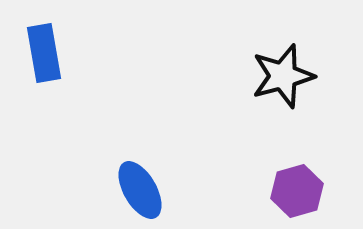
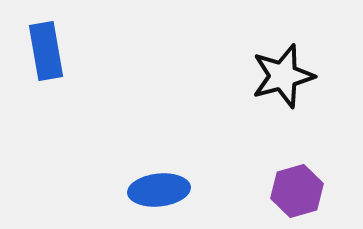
blue rectangle: moved 2 px right, 2 px up
blue ellipse: moved 19 px right; rotated 66 degrees counterclockwise
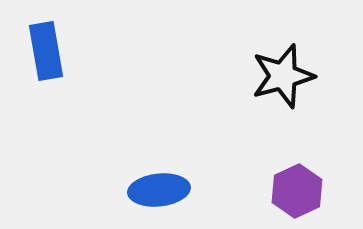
purple hexagon: rotated 9 degrees counterclockwise
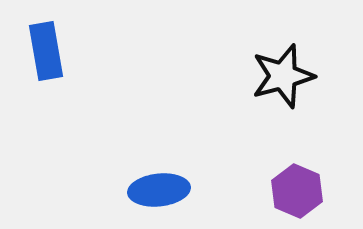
purple hexagon: rotated 12 degrees counterclockwise
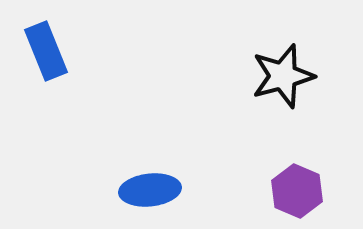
blue rectangle: rotated 12 degrees counterclockwise
blue ellipse: moved 9 px left
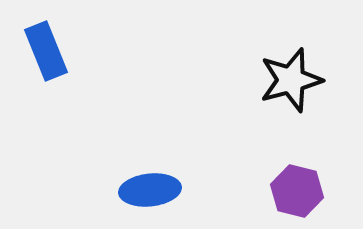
black star: moved 8 px right, 4 px down
purple hexagon: rotated 9 degrees counterclockwise
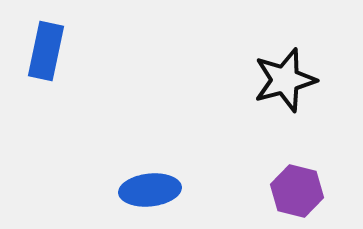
blue rectangle: rotated 34 degrees clockwise
black star: moved 6 px left
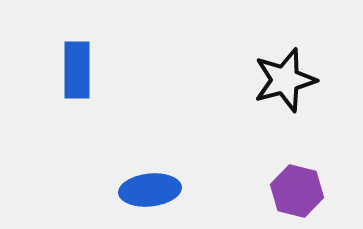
blue rectangle: moved 31 px right, 19 px down; rotated 12 degrees counterclockwise
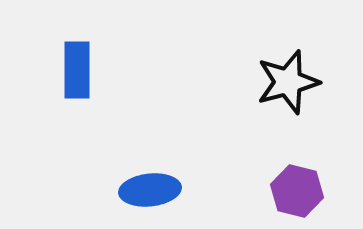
black star: moved 3 px right, 2 px down
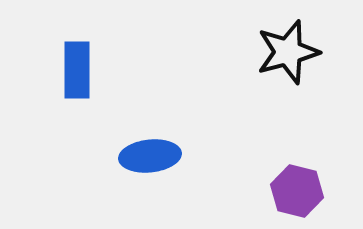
black star: moved 30 px up
blue ellipse: moved 34 px up
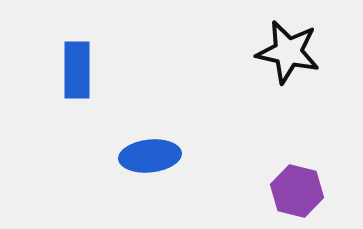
black star: rotated 28 degrees clockwise
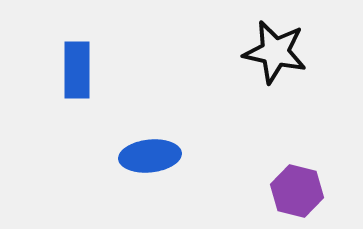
black star: moved 13 px left
